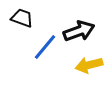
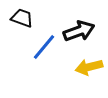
blue line: moved 1 px left
yellow arrow: moved 2 px down
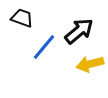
black arrow: rotated 20 degrees counterclockwise
yellow arrow: moved 1 px right, 3 px up
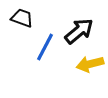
blue line: moved 1 px right; rotated 12 degrees counterclockwise
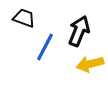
black trapezoid: moved 2 px right
black arrow: rotated 28 degrees counterclockwise
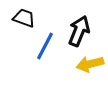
blue line: moved 1 px up
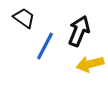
black trapezoid: rotated 15 degrees clockwise
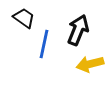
black arrow: moved 1 px left, 1 px up
blue line: moved 1 px left, 2 px up; rotated 16 degrees counterclockwise
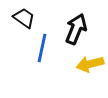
black arrow: moved 2 px left, 1 px up
blue line: moved 2 px left, 4 px down
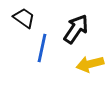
black arrow: rotated 12 degrees clockwise
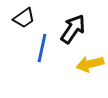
black trapezoid: rotated 110 degrees clockwise
black arrow: moved 3 px left
